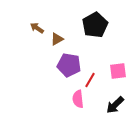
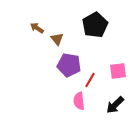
brown triangle: rotated 40 degrees counterclockwise
pink semicircle: moved 1 px right, 2 px down
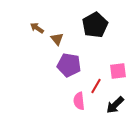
red line: moved 6 px right, 6 px down
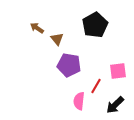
pink semicircle: rotated 12 degrees clockwise
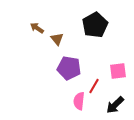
purple pentagon: moved 3 px down
red line: moved 2 px left
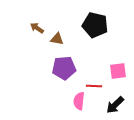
black pentagon: rotated 30 degrees counterclockwise
brown triangle: rotated 40 degrees counterclockwise
purple pentagon: moved 5 px left; rotated 15 degrees counterclockwise
red line: rotated 63 degrees clockwise
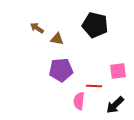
purple pentagon: moved 3 px left, 2 px down
